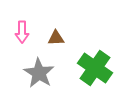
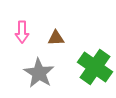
green cross: moved 1 px up
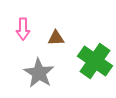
pink arrow: moved 1 px right, 3 px up
green cross: moved 6 px up
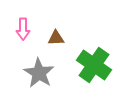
green cross: moved 1 px left, 4 px down
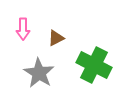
brown triangle: rotated 24 degrees counterclockwise
green cross: rotated 8 degrees counterclockwise
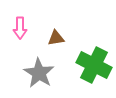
pink arrow: moved 3 px left, 1 px up
brown triangle: rotated 18 degrees clockwise
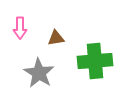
green cross: moved 1 px right, 4 px up; rotated 32 degrees counterclockwise
